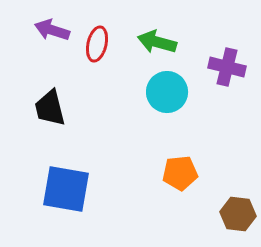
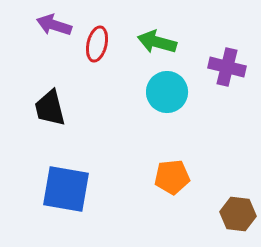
purple arrow: moved 2 px right, 5 px up
orange pentagon: moved 8 px left, 4 px down
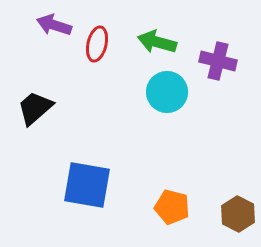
purple cross: moved 9 px left, 6 px up
black trapezoid: moved 15 px left; rotated 63 degrees clockwise
orange pentagon: moved 30 px down; rotated 20 degrees clockwise
blue square: moved 21 px right, 4 px up
brown hexagon: rotated 20 degrees clockwise
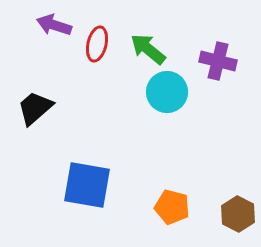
green arrow: moved 9 px left, 7 px down; rotated 24 degrees clockwise
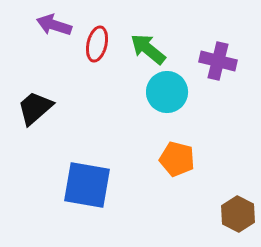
orange pentagon: moved 5 px right, 48 px up
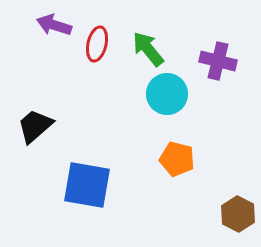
green arrow: rotated 12 degrees clockwise
cyan circle: moved 2 px down
black trapezoid: moved 18 px down
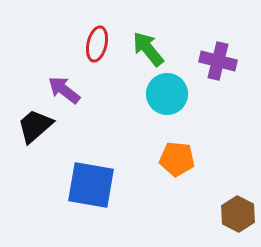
purple arrow: moved 10 px right, 65 px down; rotated 20 degrees clockwise
orange pentagon: rotated 8 degrees counterclockwise
blue square: moved 4 px right
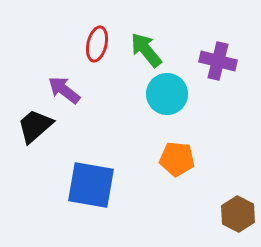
green arrow: moved 2 px left, 1 px down
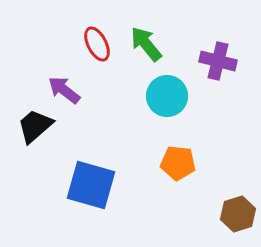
red ellipse: rotated 40 degrees counterclockwise
green arrow: moved 6 px up
cyan circle: moved 2 px down
orange pentagon: moved 1 px right, 4 px down
blue square: rotated 6 degrees clockwise
brown hexagon: rotated 16 degrees clockwise
